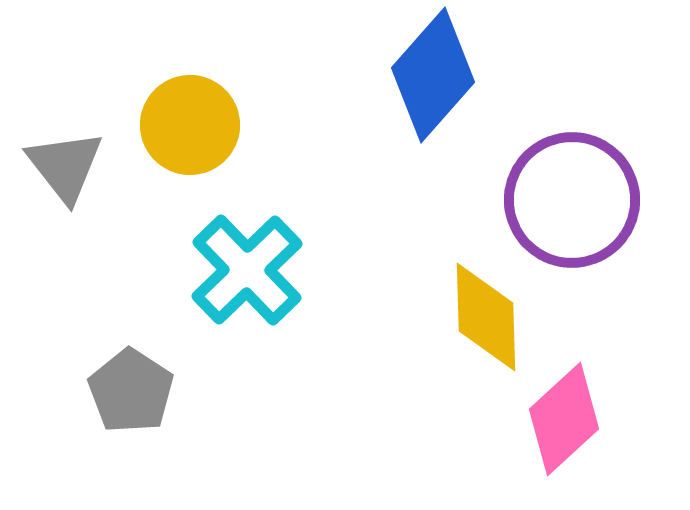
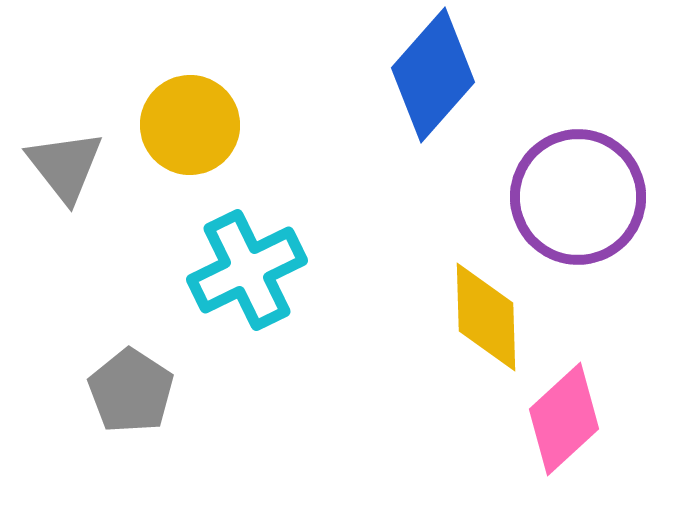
purple circle: moved 6 px right, 3 px up
cyan cross: rotated 18 degrees clockwise
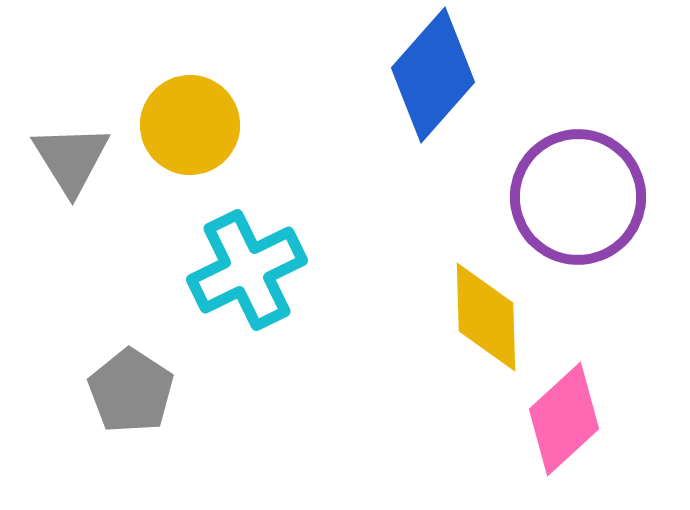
gray triangle: moved 6 px right, 7 px up; rotated 6 degrees clockwise
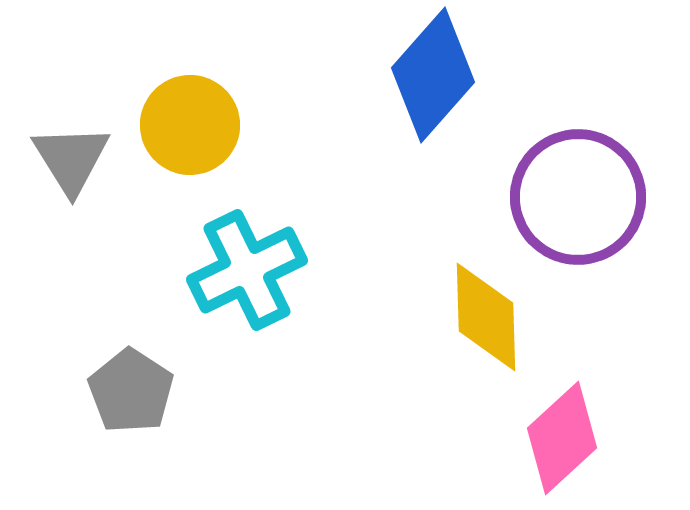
pink diamond: moved 2 px left, 19 px down
